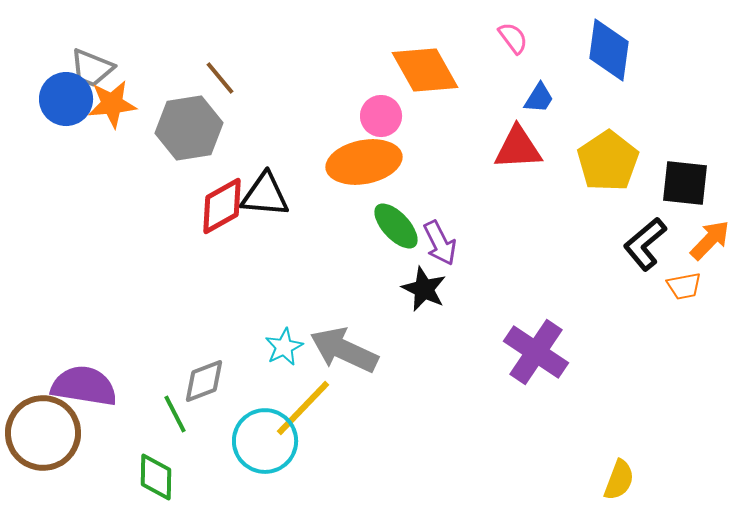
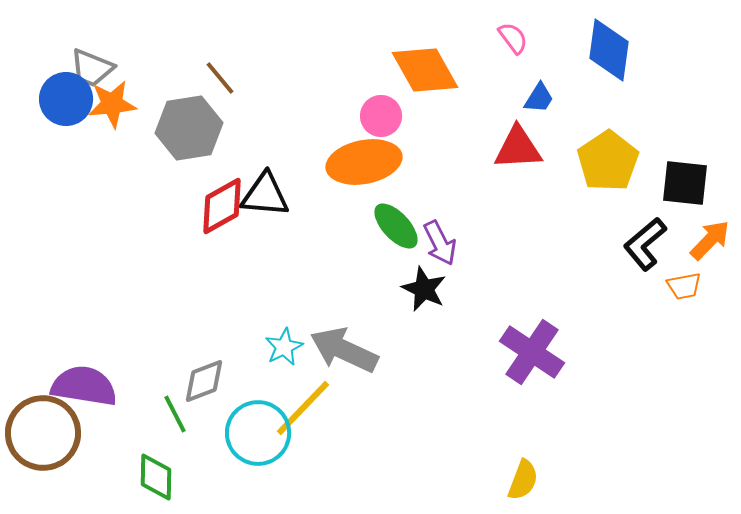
purple cross: moved 4 px left
cyan circle: moved 7 px left, 8 px up
yellow semicircle: moved 96 px left
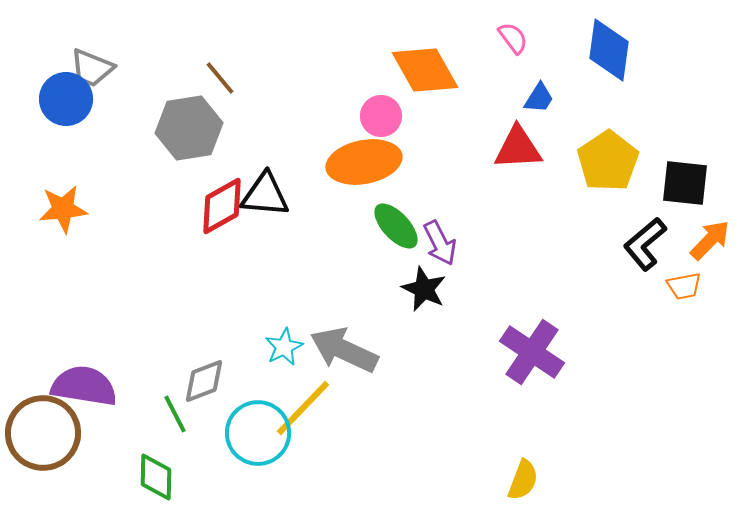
orange star: moved 49 px left, 105 px down
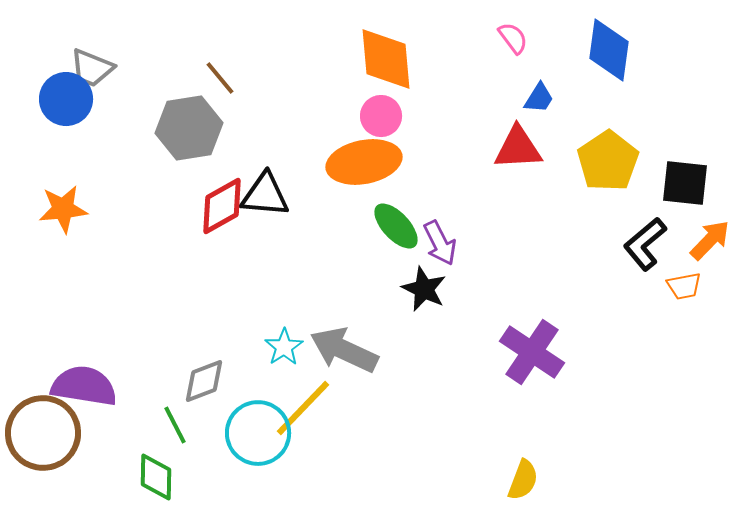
orange diamond: moved 39 px left, 11 px up; rotated 24 degrees clockwise
cyan star: rotated 6 degrees counterclockwise
green line: moved 11 px down
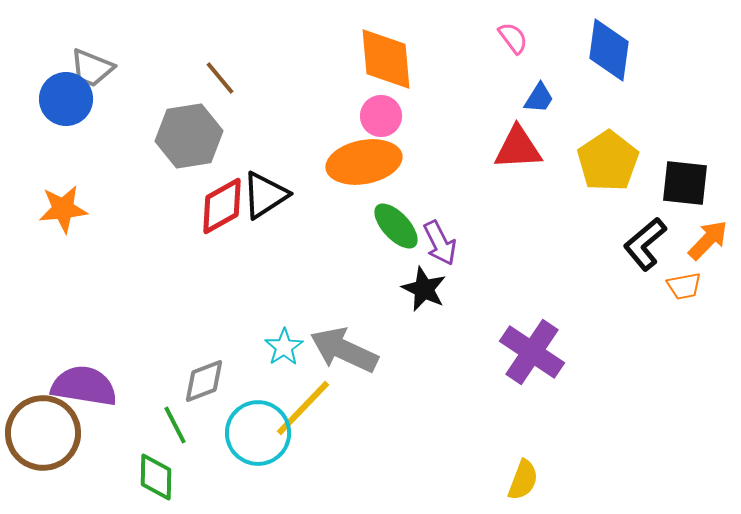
gray hexagon: moved 8 px down
black triangle: rotated 38 degrees counterclockwise
orange arrow: moved 2 px left
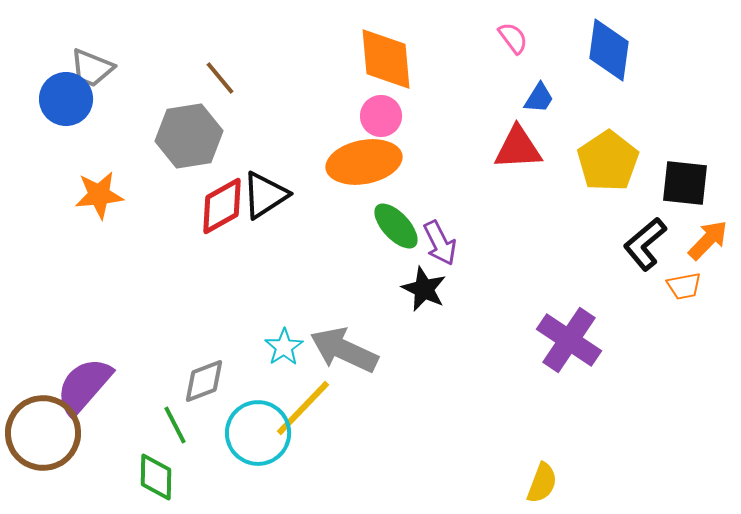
orange star: moved 36 px right, 14 px up
purple cross: moved 37 px right, 12 px up
purple semicircle: rotated 58 degrees counterclockwise
yellow semicircle: moved 19 px right, 3 px down
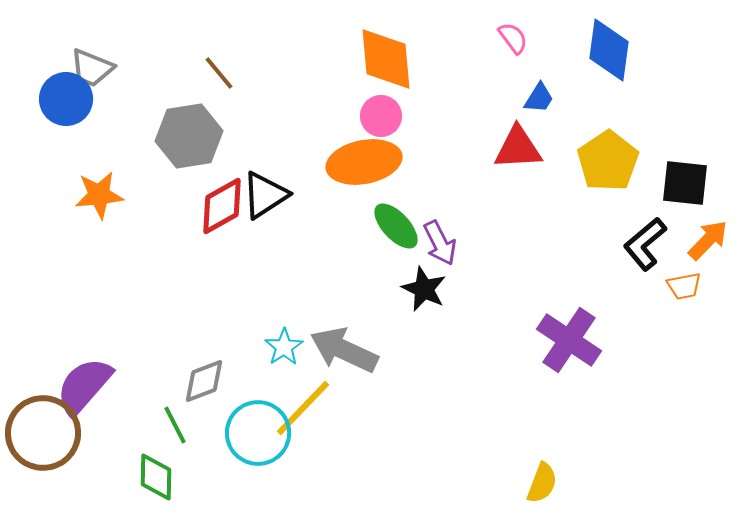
brown line: moved 1 px left, 5 px up
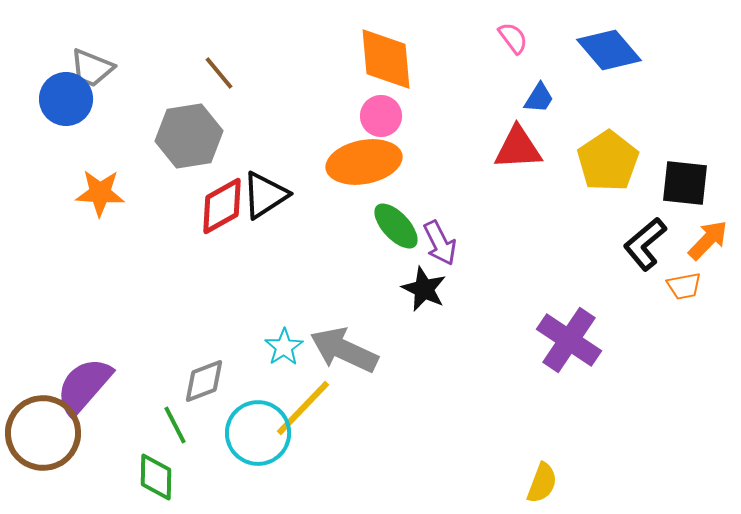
blue diamond: rotated 48 degrees counterclockwise
orange star: moved 1 px right, 2 px up; rotated 9 degrees clockwise
